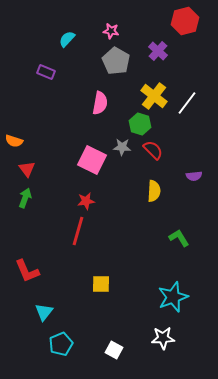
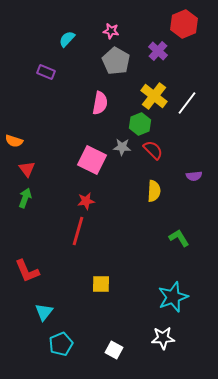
red hexagon: moved 1 px left, 3 px down; rotated 8 degrees counterclockwise
green hexagon: rotated 20 degrees clockwise
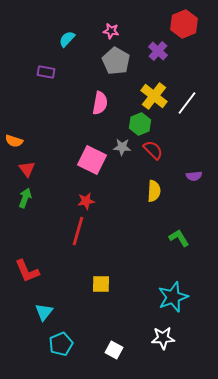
purple rectangle: rotated 12 degrees counterclockwise
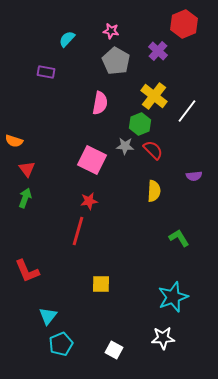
white line: moved 8 px down
gray star: moved 3 px right, 1 px up
red star: moved 3 px right
cyan triangle: moved 4 px right, 4 px down
